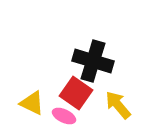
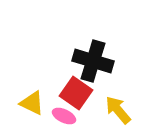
yellow arrow: moved 5 px down
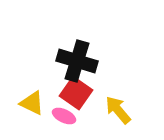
black cross: moved 16 px left
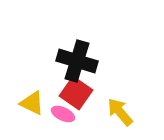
yellow arrow: moved 2 px right, 2 px down
pink ellipse: moved 1 px left, 2 px up
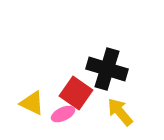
black cross: moved 30 px right, 8 px down
pink ellipse: rotated 50 degrees counterclockwise
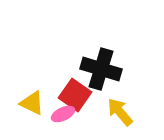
black cross: moved 6 px left
red square: moved 1 px left, 2 px down
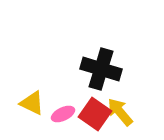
red square: moved 20 px right, 19 px down
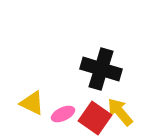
red square: moved 4 px down
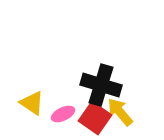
black cross: moved 16 px down
yellow triangle: rotated 8 degrees clockwise
